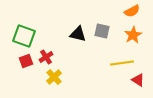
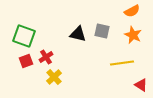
orange star: rotated 18 degrees counterclockwise
red triangle: moved 3 px right, 5 px down
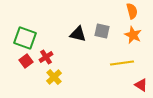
orange semicircle: rotated 77 degrees counterclockwise
green square: moved 1 px right, 2 px down
red square: rotated 16 degrees counterclockwise
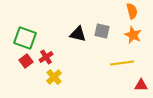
red triangle: rotated 32 degrees counterclockwise
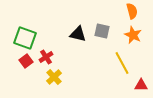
yellow line: rotated 70 degrees clockwise
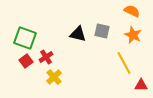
orange semicircle: rotated 49 degrees counterclockwise
yellow line: moved 2 px right
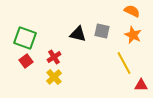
red cross: moved 8 px right
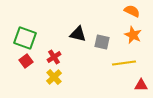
gray square: moved 11 px down
yellow line: rotated 70 degrees counterclockwise
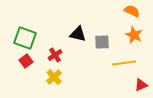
orange star: moved 1 px right
gray square: rotated 14 degrees counterclockwise
red cross: moved 1 px right, 2 px up
red triangle: rotated 24 degrees counterclockwise
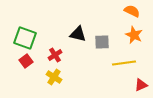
yellow cross: rotated 14 degrees counterclockwise
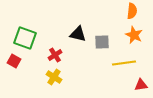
orange semicircle: rotated 70 degrees clockwise
red square: moved 12 px left; rotated 24 degrees counterclockwise
red triangle: rotated 16 degrees clockwise
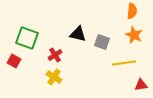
green square: moved 2 px right
gray square: rotated 21 degrees clockwise
